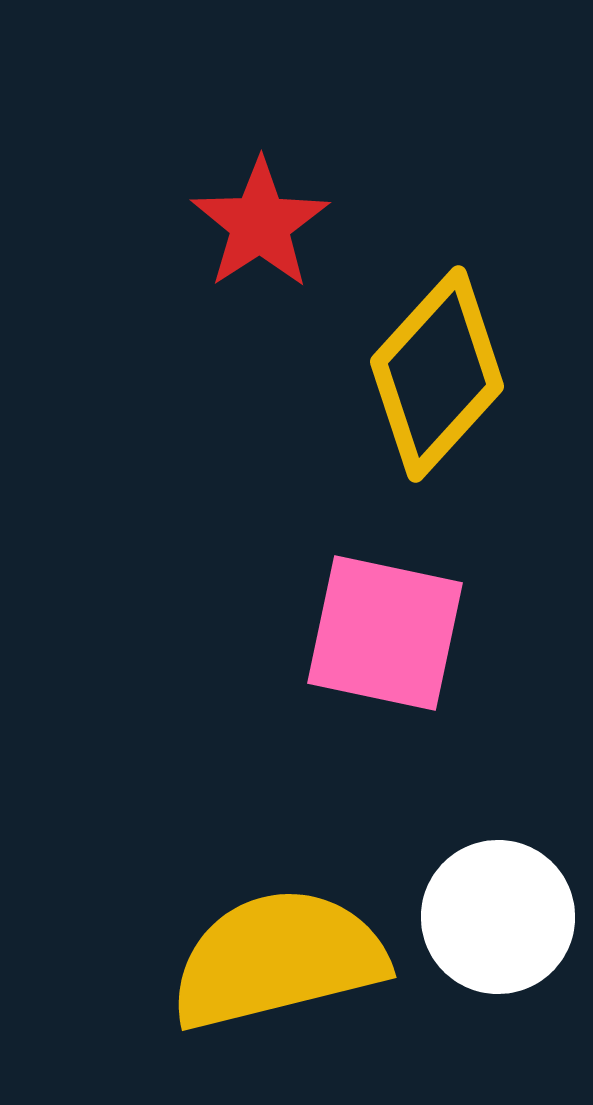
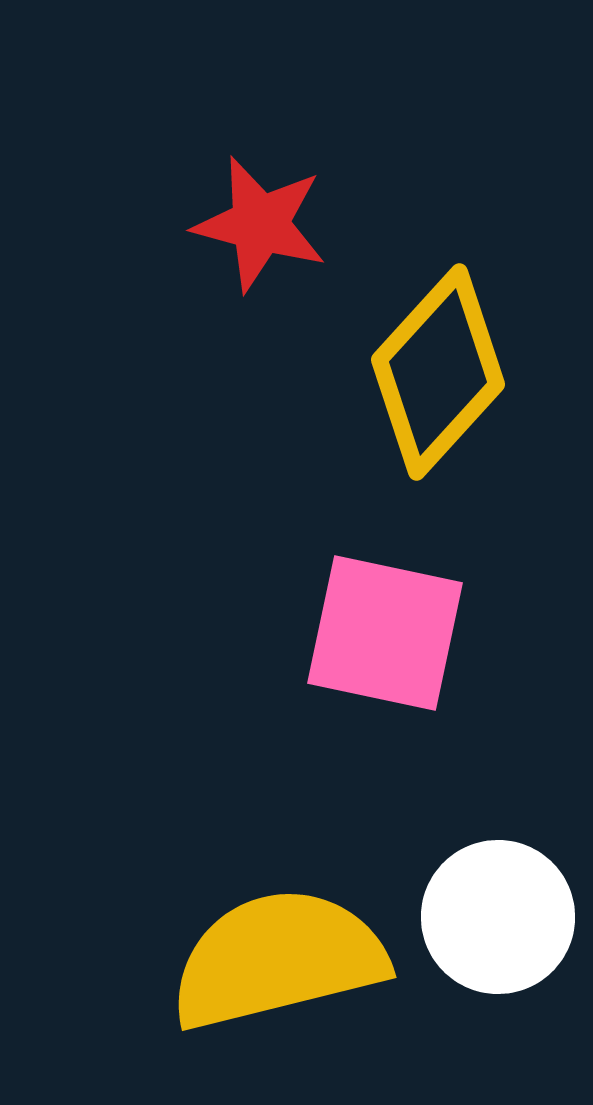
red star: rotated 24 degrees counterclockwise
yellow diamond: moved 1 px right, 2 px up
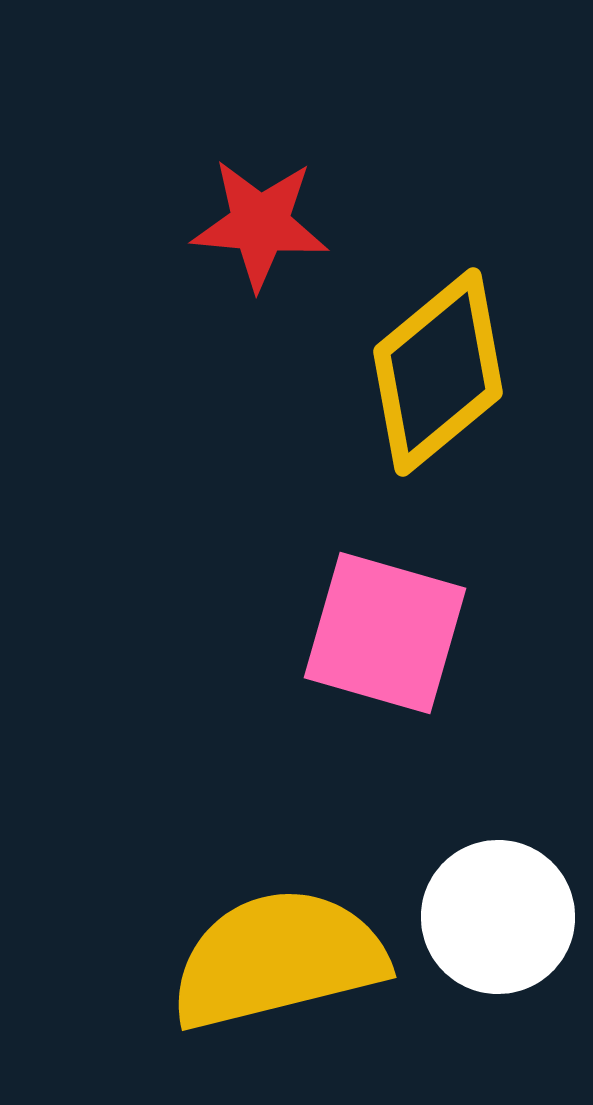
red star: rotated 10 degrees counterclockwise
yellow diamond: rotated 8 degrees clockwise
pink square: rotated 4 degrees clockwise
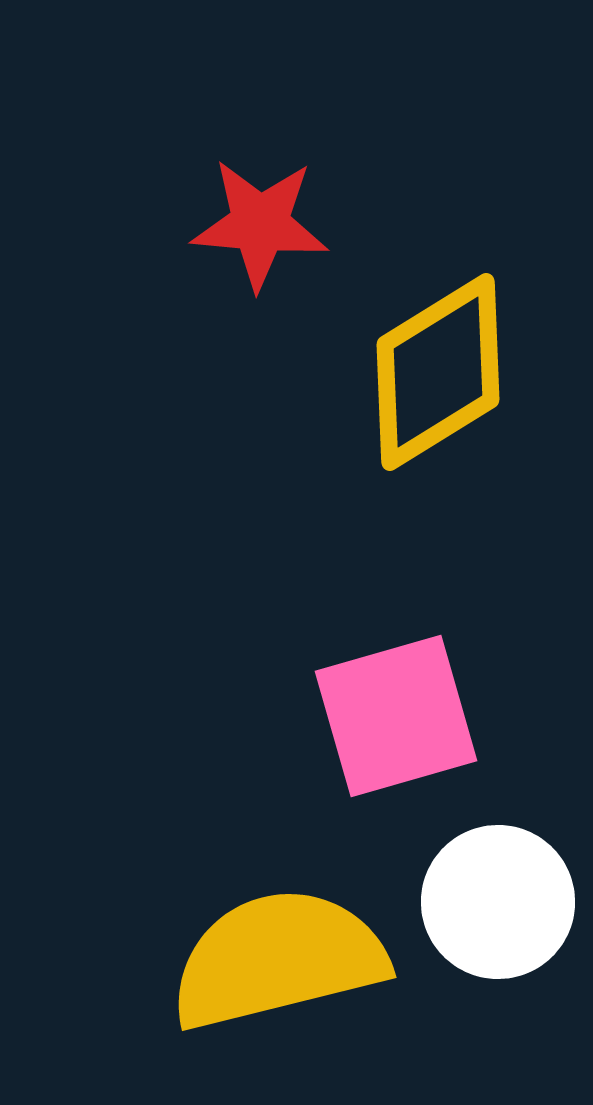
yellow diamond: rotated 8 degrees clockwise
pink square: moved 11 px right, 83 px down; rotated 32 degrees counterclockwise
white circle: moved 15 px up
